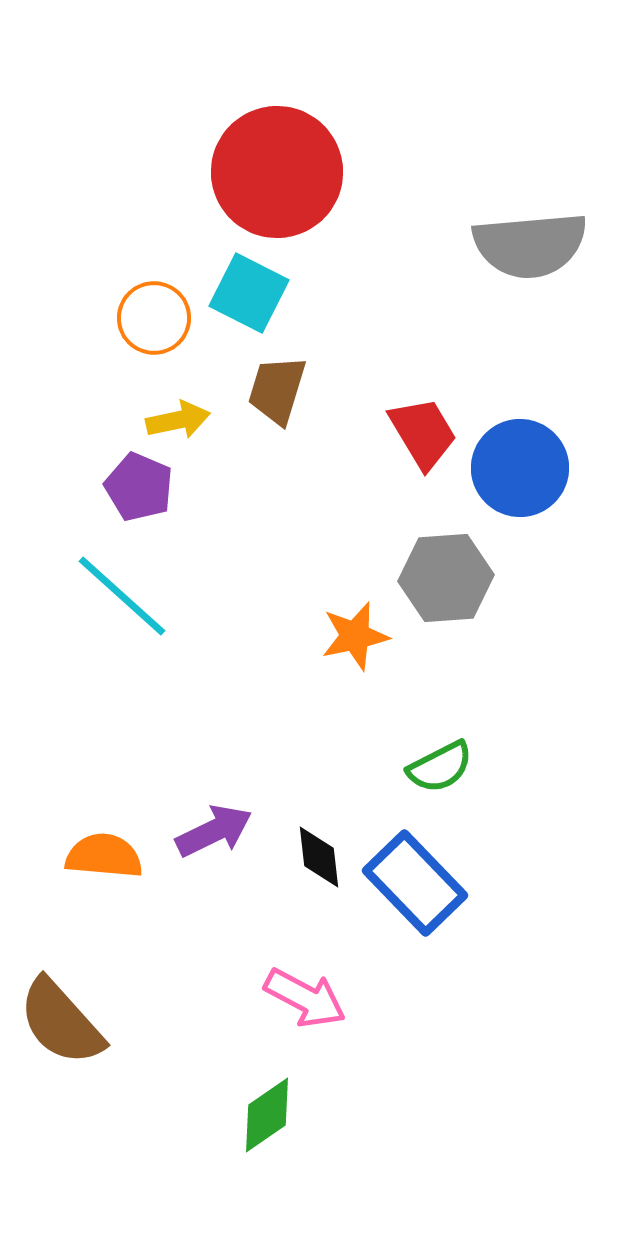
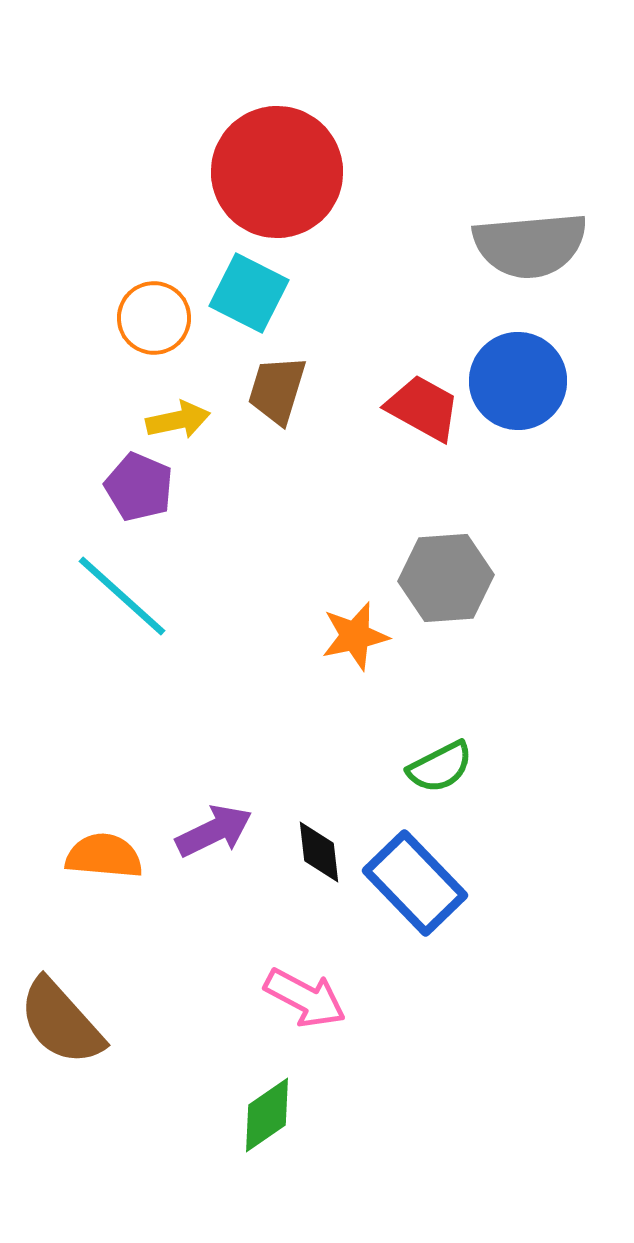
red trapezoid: moved 25 px up; rotated 30 degrees counterclockwise
blue circle: moved 2 px left, 87 px up
black diamond: moved 5 px up
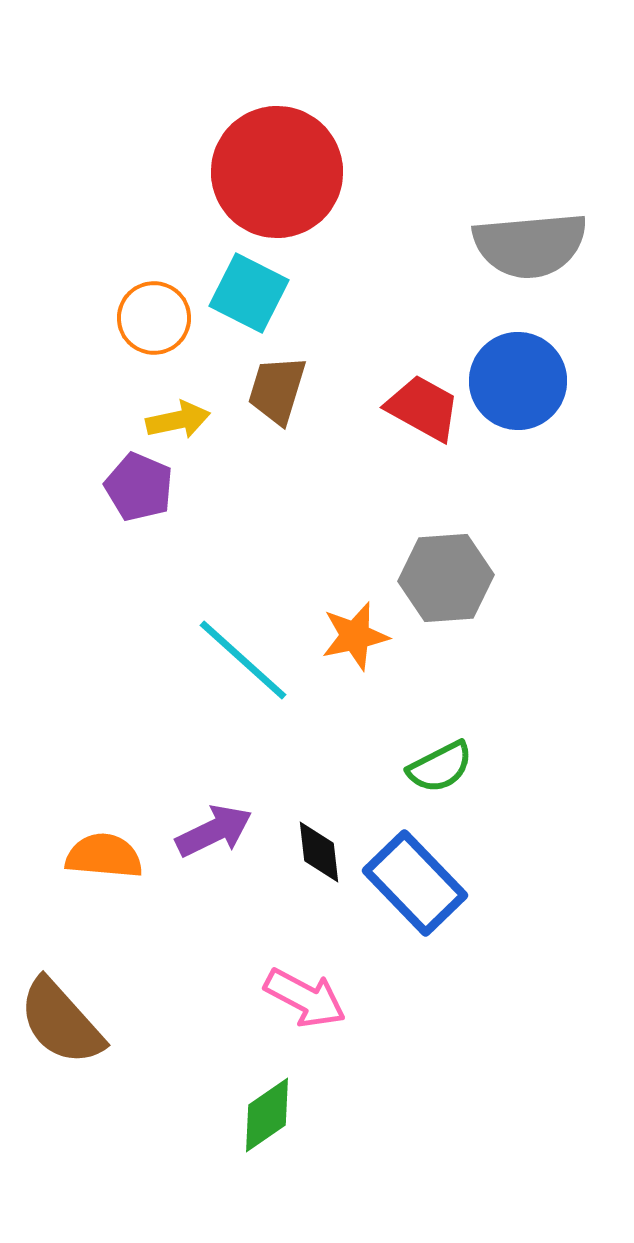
cyan line: moved 121 px right, 64 px down
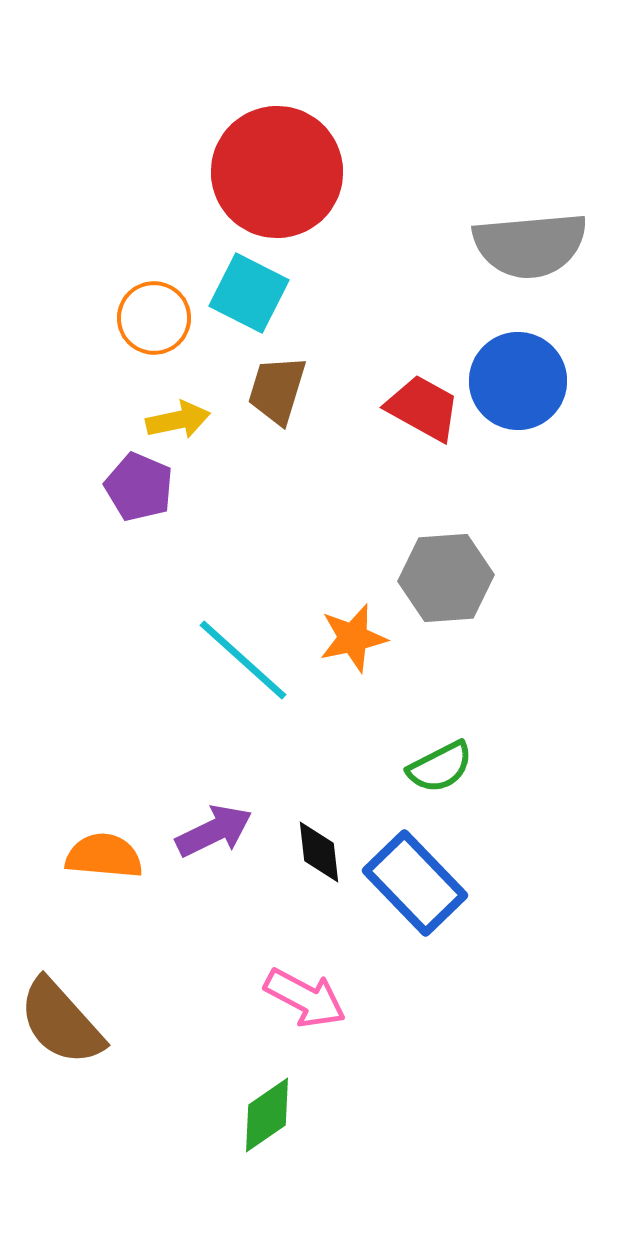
orange star: moved 2 px left, 2 px down
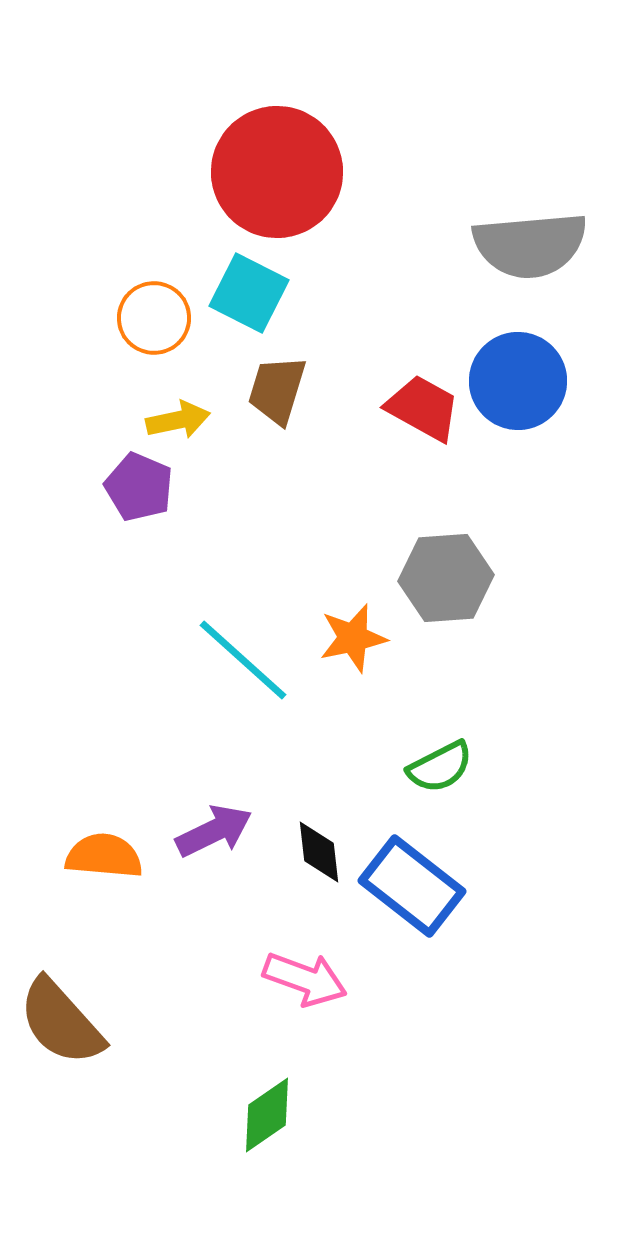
blue rectangle: moved 3 px left, 3 px down; rotated 8 degrees counterclockwise
pink arrow: moved 19 px up; rotated 8 degrees counterclockwise
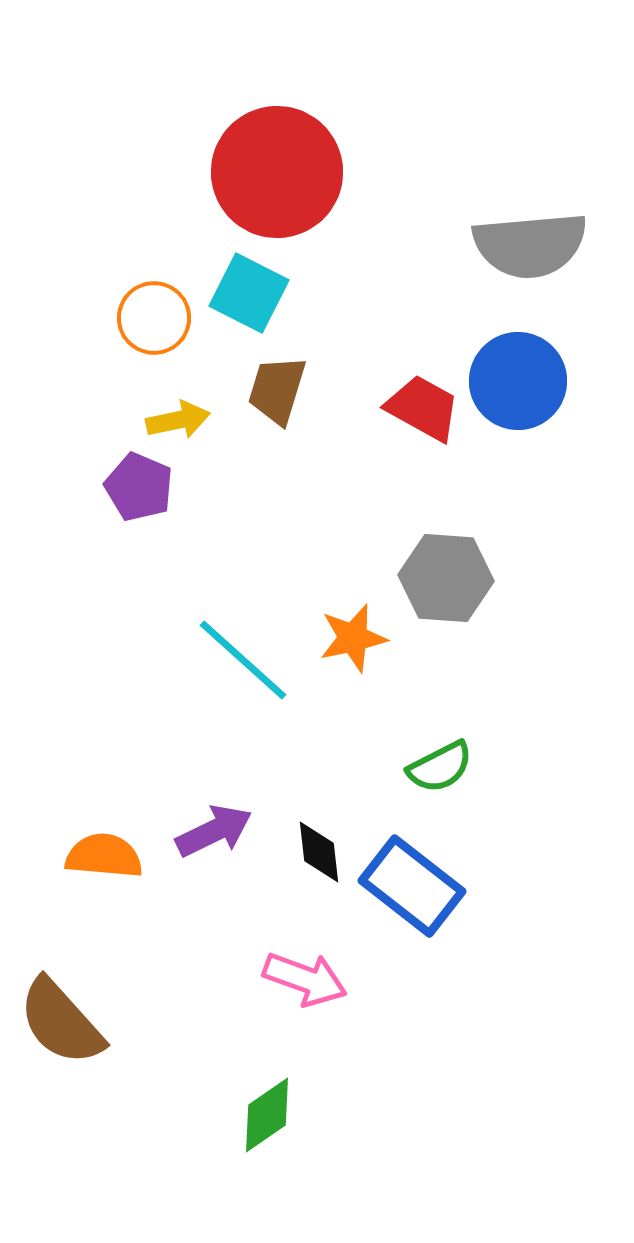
gray hexagon: rotated 8 degrees clockwise
